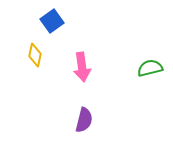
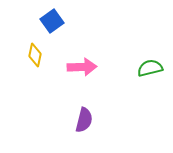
pink arrow: rotated 84 degrees counterclockwise
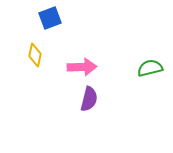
blue square: moved 2 px left, 3 px up; rotated 15 degrees clockwise
purple semicircle: moved 5 px right, 21 px up
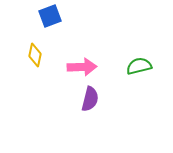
blue square: moved 2 px up
green semicircle: moved 11 px left, 2 px up
purple semicircle: moved 1 px right
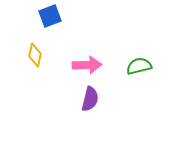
pink arrow: moved 5 px right, 2 px up
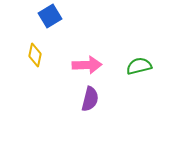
blue square: rotated 10 degrees counterclockwise
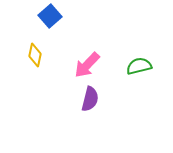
blue square: rotated 10 degrees counterclockwise
pink arrow: rotated 136 degrees clockwise
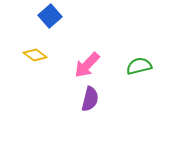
yellow diamond: rotated 65 degrees counterclockwise
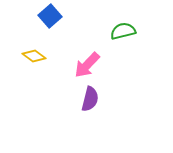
yellow diamond: moved 1 px left, 1 px down
green semicircle: moved 16 px left, 35 px up
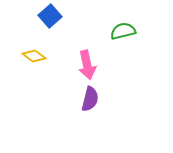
pink arrow: rotated 56 degrees counterclockwise
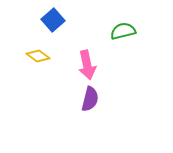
blue square: moved 3 px right, 4 px down
yellow diamond: moved 4 px right
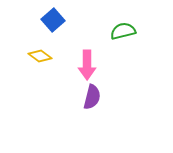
yellow diamond: moved 2 px right
pink arrow: rotated 12 degrees clockwise
purple semicircle: moved 2 px right, 2 px up
